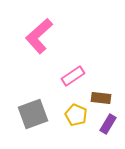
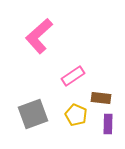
purple rectangle: rotated 30 degrees counterclockwise
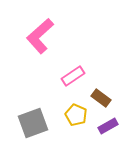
pink L-shape: moved 1 px right
brown rectangle: rotated 30 degrees clockwise
gray square: moved 9 px down
purple rectangle: moved 2 px down; rotated 60 degrees clockwise
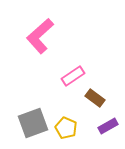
brown rectangle: moved 6 px left
yellow pentagon: moved 10 px left, 13 px down
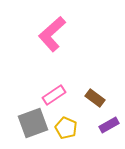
pink L-shape: moved 12 px right, 2 px up
pink rectangle: moved 19 px left, 19 px down
purple rectangle: moved 1 px right, 1 px up
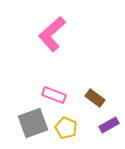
pink rectangle: rotated 55 degrees clockwise
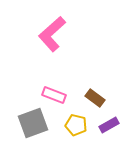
yellow pentagon: moved 10 px right, 3 px up; rotated 10 degrees counterclockwise
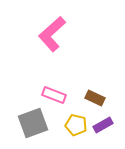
brown rectangle: rotated 12 degrees counterclockwise
purple rectangle: moved 6 px left
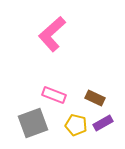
purple rectangle: moved 2 px up
